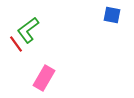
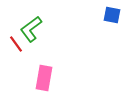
green L-shape: moved 3 px right, 1 px up
pink rectangle: rotated 20 degrees counterclockwise
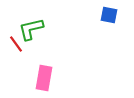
blue square: moved 3 px left
green L-shape: rotated 24 degrees clockwise
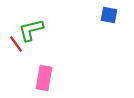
green L-shape: moved 1 px down
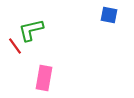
red line: moved 1 px left, 2 px down
